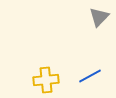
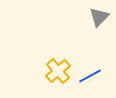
yellow cross: moved 12 px right, 9 px up; rotated 35 degrees counterclockwise
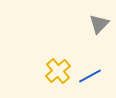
gray triangle: moved 7 px down
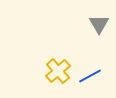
gray triangle: rotated 15 degrees counterclockwise
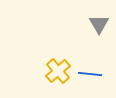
blue line: moved 2 px up; rotated 35 degrees clockwise
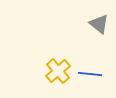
gray triangle: rotated 20 degrees counterclockwise
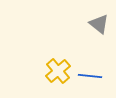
blue line: moved 2 px down
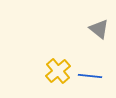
gray triangle: moved 5 px down
